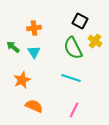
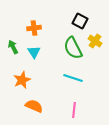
green arrow: rotated 24 degrees clockwise
cyan line: moved 2 px right
pink line: rotated 21 degrees counterclockwise
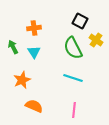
yellow cross: moved 1 px right, 1 px up
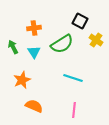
green semicircle: moved 11 px left, 4 px up; rotated 95 degrees counterclockwise
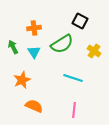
yellow cross: moved 2 px left, 11 px down
